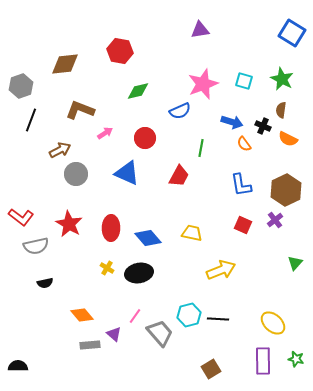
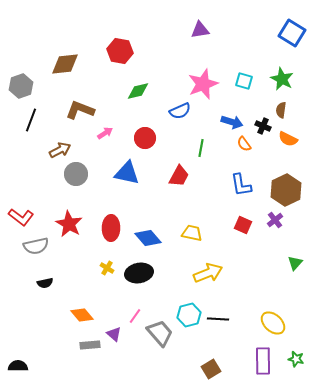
blue triangle at (127, 173): rotated 12 degrees counterclockwise
yellow arrow at (221, 270): moved 13 px left, 3 px down
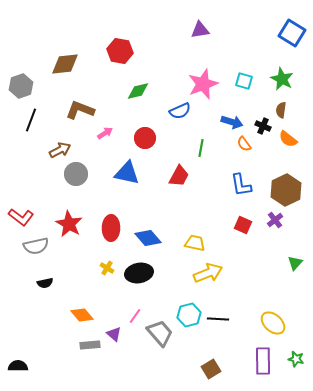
orange semicircle at (288, 139): rotated 12 degrees clockwise
yellow trapezoid at (192, 233): moved 3 px right, 10 px down
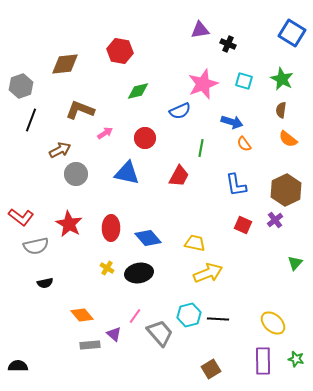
black cross at (263, 126): moved 35 px left, 82 px up
blue L-shape at (241, 185): moved 5 px left
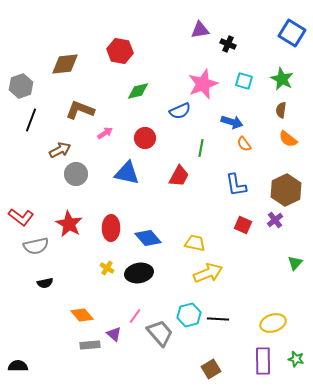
yellow ellipse at (273, 323): rotated 60 degrees counterclockwise
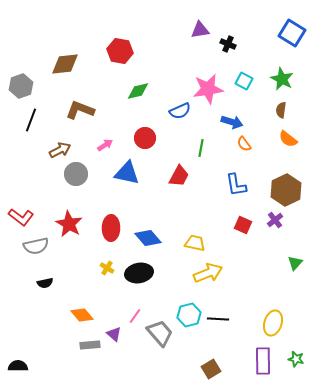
cyan square at (244, 81): rotated 12 degrees clockwise
pink star at (203, 84): moved 5 px right, 5 px down; rotated 12 degrees clockwise
pink arrow at (105, 133): moved 12 px down
yellow ellipse at (273, 323): rotated 55 degrees counterclockwise
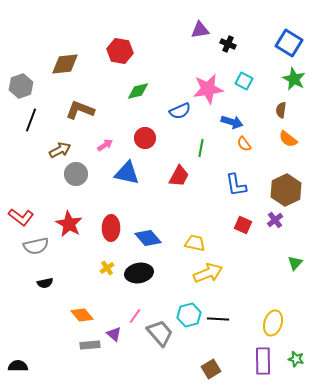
blue square at (292, 33): moved 3 px left, 10 px down
green star at (282, 79): moved 12 px right
yellow cross at (107, 268): rotated 24 degrees clockwise
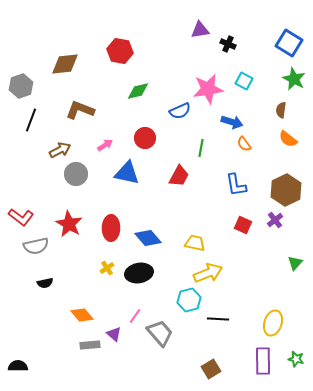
cyan hexagon at (189, 315): moved 15 px up
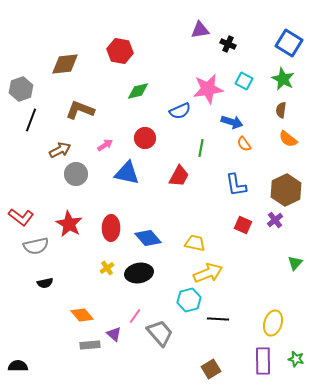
green star at (294, 79): moved 11 px left
gray hexagon at (21, 86): moved 3 px down
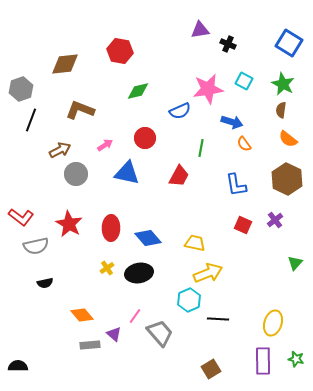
green star at (283, 79): moved 5 px down
brown hexagon at (286, 190): moved 1 px right, 11 px up; rotated 8 degrees counterclockwise
cyan hexagon at (189, 300): rotated 10 degrees counterclockwise
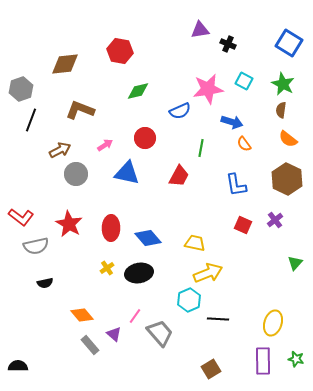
gray rectangle at (90, 345): rotated 54 degrees clockwise
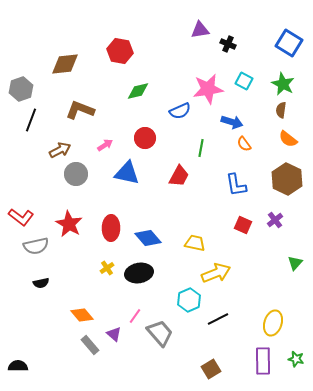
yellow arrow at (208, 273): moved 8 px right
black semicircle at (45, 283): moved 4 px left
black line at (218, 319): rotated 30 degrees counterclockwise
